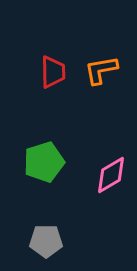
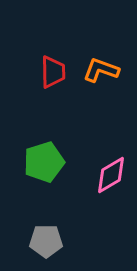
orange L-shape: rotated 30 degrees clockwise
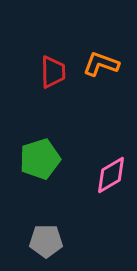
orange L-shape: moved 6 px up
green pentagon: moved 4 px left, 3 px up
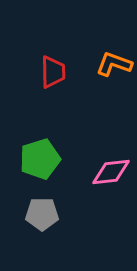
orange L-shape: moved 13 px right
pink diamond: moved 3 px up; rotated 24 degrees clockwise
gray pentagon: moved 4 px left, 27 px up
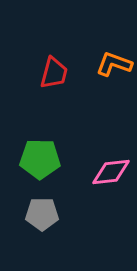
red trapezoid: moved 1 px right, 1 px down; rotated 16 degrees clockwise
green pentagon: rotated 18 degrees clockwise
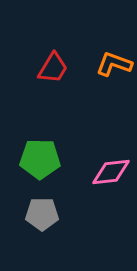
red trapezoid: moved 1 px left, 5 px up; rotated 16 degrees clockwise
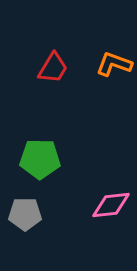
pink diamond: moved 33 px down
gray pentagon: moved 17 px left
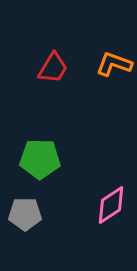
pink diamond: rotated 27 degrees counterclockwise
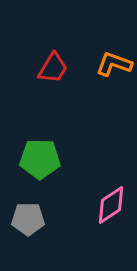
gray pentagon: moved 3 px right, 5 px down
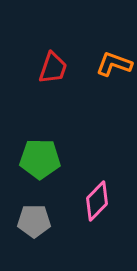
red trapezoid: rotated 12 degrees counterclockwise
pink diamond: moved 14 px left, 4 px up; rotated 12 degrees counterclockwise
gray pentagon: moved 6 px right, 2 px down
